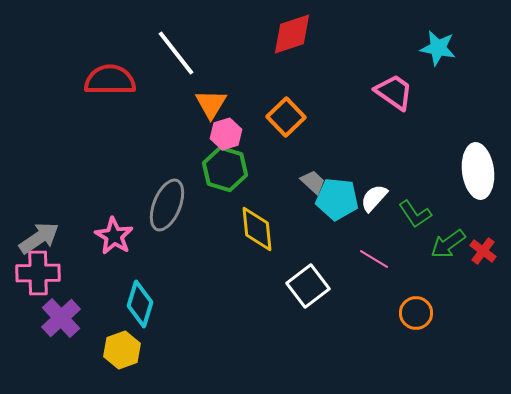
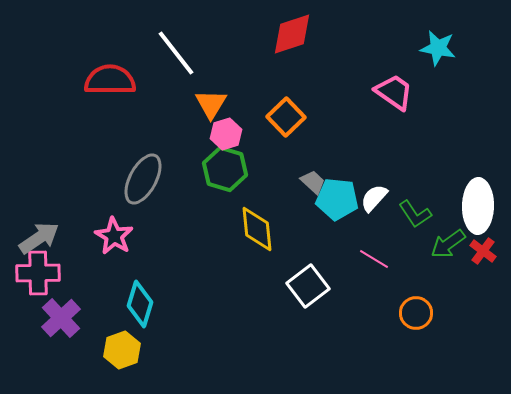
white ellipse: moved 35 px down; rotated 8 degrees clockwise
gray ellipse: moved 24 px left, 26 px up; rotated 6 degrees clockwise
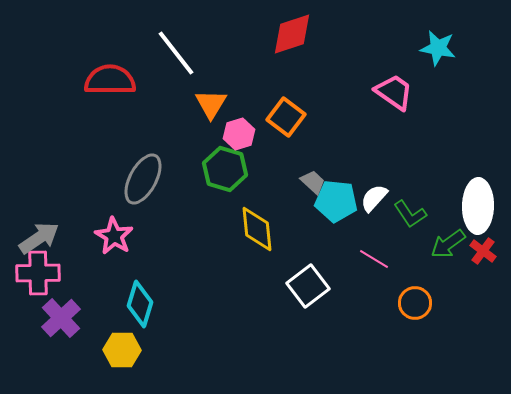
orange square: rotated 9 degrees counterclockwise
pink hexagon: moved 13 px right
cyan pentagon: moved 1 px left, 2 px down
green L-shape: moved 5 px left
orange circle: moved 1 px left, 10 px up
yellow hexagon: rotated 21 degrees clockwise
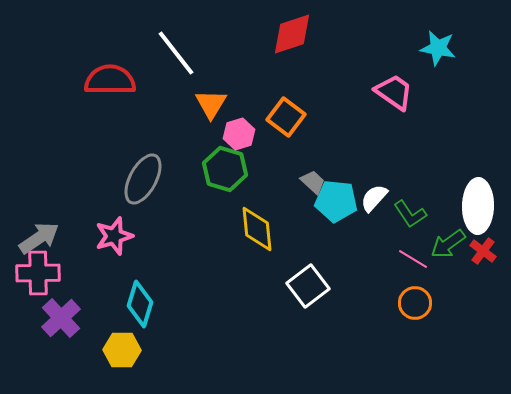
pink star: rotated 24 degrees clockwise
pink line: moved 39 px right
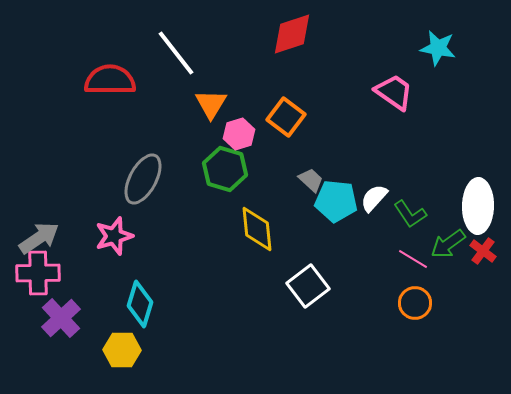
gray trapezoid: moved 2 px left, 2 px up
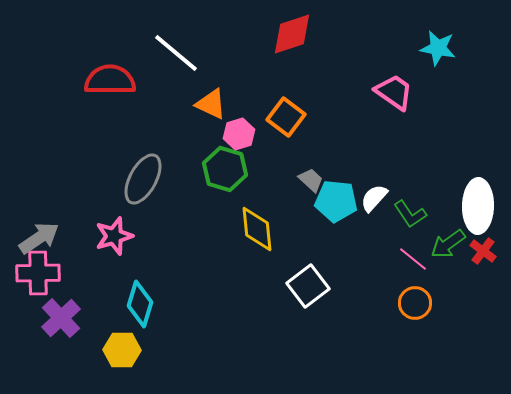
white line: rotated 12 degrees counterclockwise
orange triangle: rotated 36 degrees counterclockwise
pink line: rotated 8 degrees clockwise
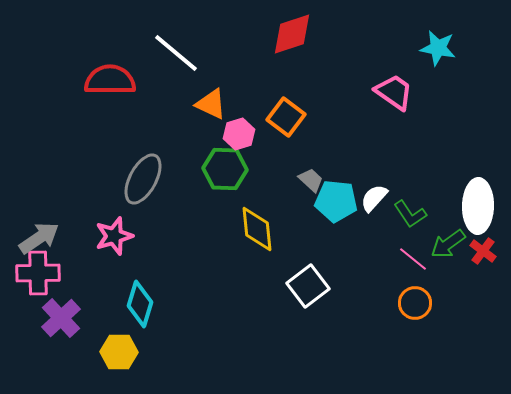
green hexagon: rotated 15 degrees counterclockwise
yellow hexagon: moved 3 px left, 2 px down
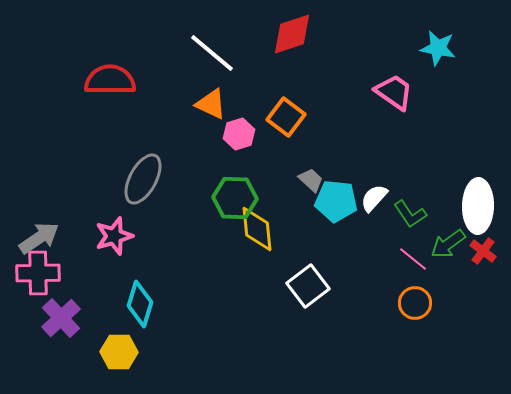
white line: moved 36 px right
green hexagon: moved 10 px right, 29 px down
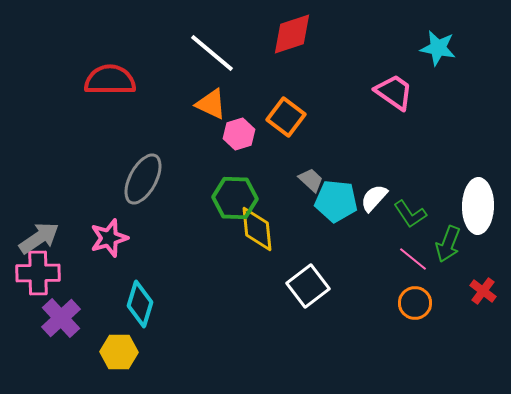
pink star: moved 5 px left, 2 px down
green arrow: rotated 33 degrees counterclockwise
red cross: moved 40 px down
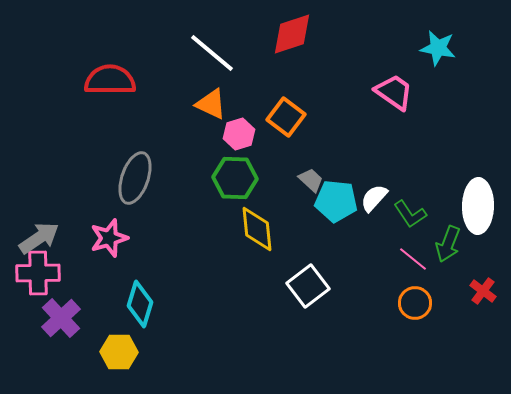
gray ellipse: moved 8 px left, 1 px up; rotated 9 degrees counterclockwise
green hexagon: moved 20 px up
